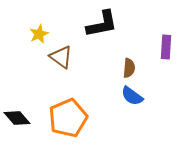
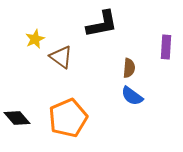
yellow star: moved 4 px left, 5 px down
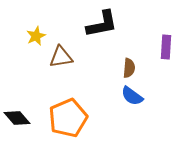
yellow star: moved 1 px right, 3 px up
brown triangle: rotated 45 degrees counterclockwise
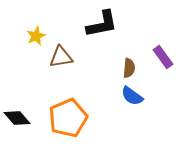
purple rectangle: moved 3 px left, 10 px down; rotated 40 degrees counterclockwise
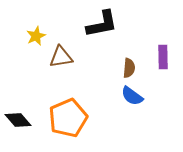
purple rectangle: rotated 35 degrees clockwise
black diamond: moved 1 px right, 2 px down
